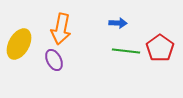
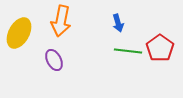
blue arrow: rotated 72 degrees clockwise
orange arrow: moved 8 px up
yellow ellipse: moved 11 px up
green line: moved 2 px right
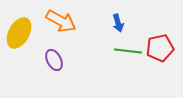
orange arrow: rotated 72 degrees counterclockwise
red pentagon: rotated 24 degrees clockwise
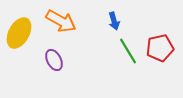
blue arrow: moved 4 px left, 2 px up
green line: rotated 52 degrees clockwise
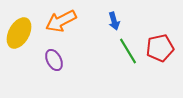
orange arrow: rotated 124 degrees clockwise
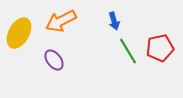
purple ellipse: rotated 10 degrees counterclockwise
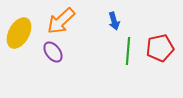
orange arrow: rotated 16 degrees counterclockwise
green line: rotated 36 degrees clockwise
purple ellipse: moved 1 px left, 8 px up
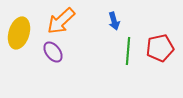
yellow ellipse: rotated 12 degrees counterclockwise
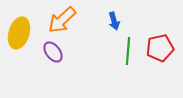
orange arrow: moved 1 px right, 1 px up
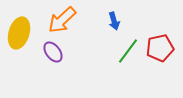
green line: rotated 32 degrees clockwise
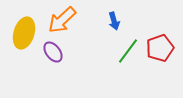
yellow ellipse: moved 5 px right
red pentagon: rotated 8 degrees counterclockwise
